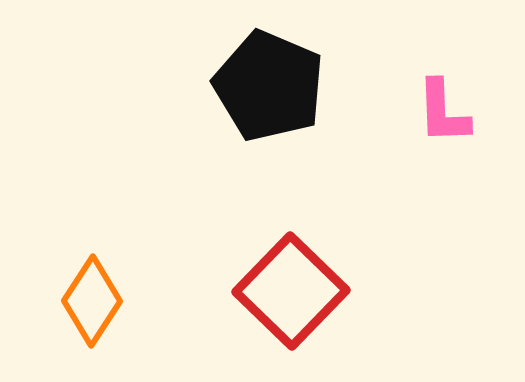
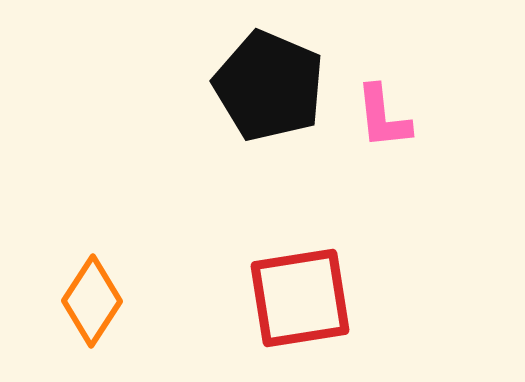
pink L-shape: moved 60 px left, 5 px down; rotated 4 degrees counterclockwise
red square: moved 9 px right, 7 px down; rotated 37 degrees clockwise
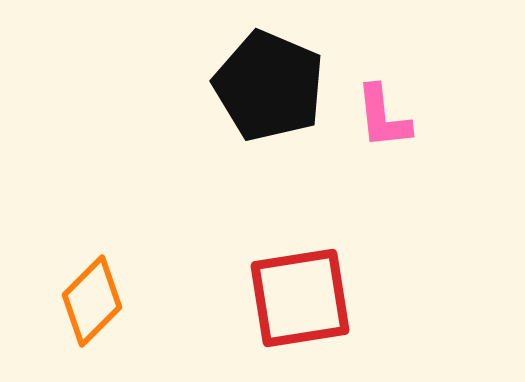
orange diamond: rotated 12 degrees clockwise
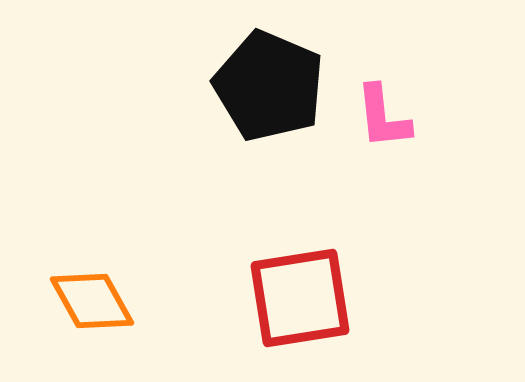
orange diamond: rotated 74 degrees counterclockwise
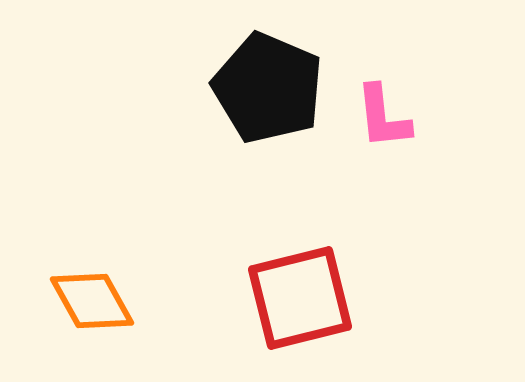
black pentagon: moved 1 px left, 2 px down
red square: rotated 5 degrees counterclockwise
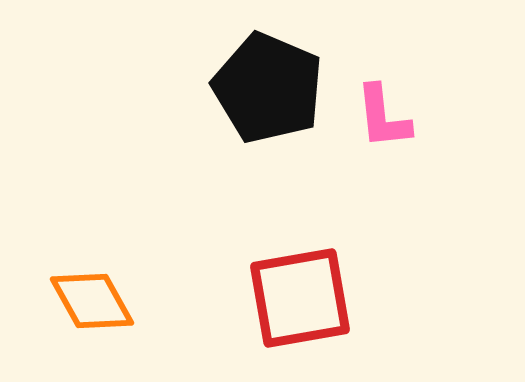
red square: rotated 4 degrees clockwise
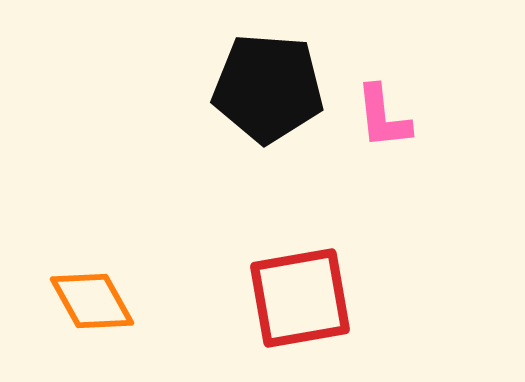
black pentagon: rotated 19 degrees counterclockwise
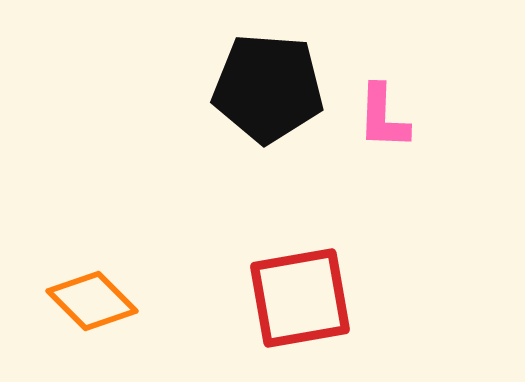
pink L-shape: rotated 8 degrees clockwise
orange diamond: rotated 16 degrees counterclockwise
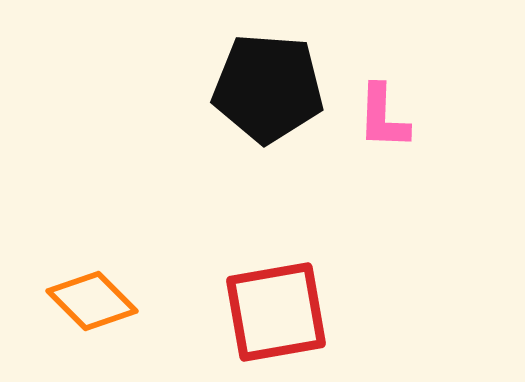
red square: moved 24 px left, 14 px down
